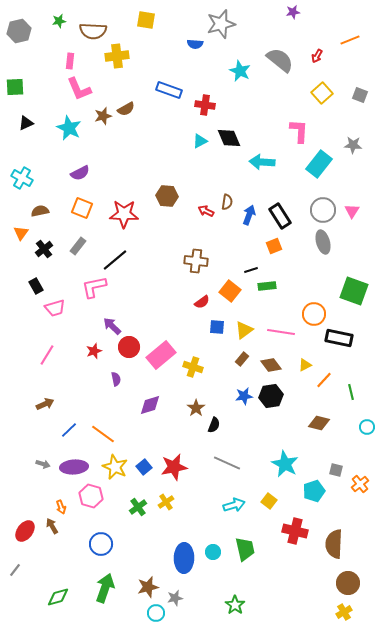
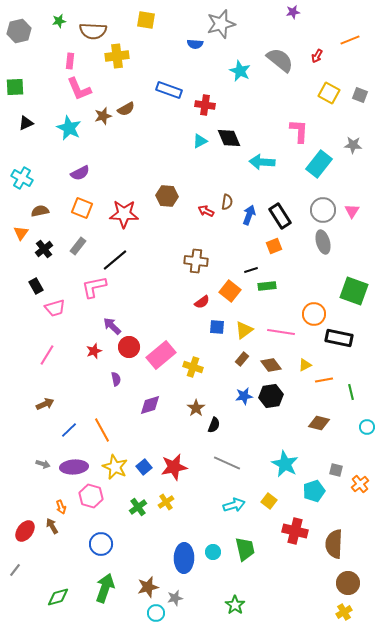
yellow square at (322, 93): moved 7 px right; rotated 20 degrees counterclockwise
orange line at (324, 380): rotated 36 degrees clockwise
orange line at (103, 434): moved 1 px left, 4 px up; rotated 25 degrees clockwise
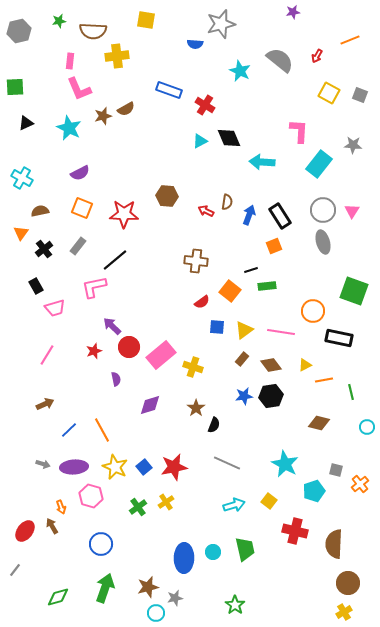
red cross at (205, 105): rotated 24 degrees clockwise
orange circle at (314, 314): moved 1 px left, 3 px up
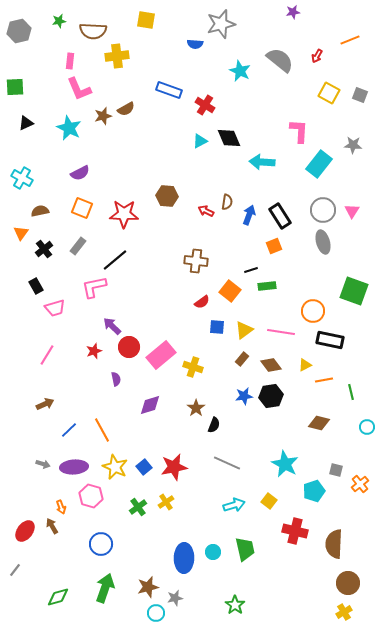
black rectangle at (339, 338): moved 9 px left, 2 px down
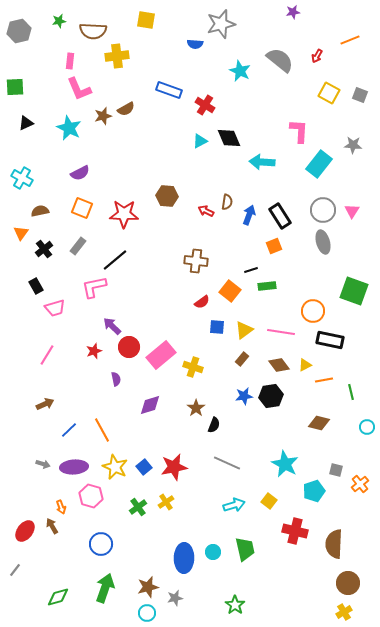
brown diamond at (271, 365): moved 8 px right
cyan circle at (156, 613): moved 9 px left
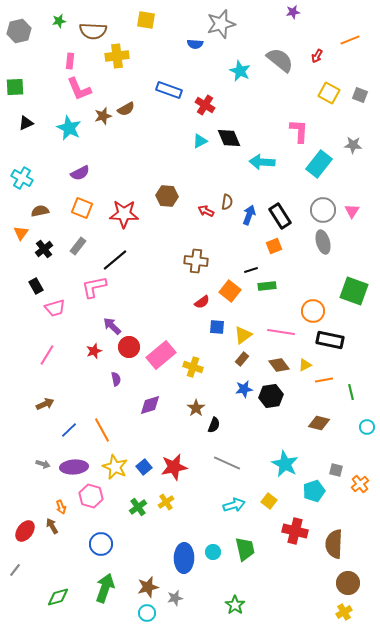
yellow triangle at (244, 330): moved 1 px left, 5 px down
blue star at (244, 396): moved 7 px up
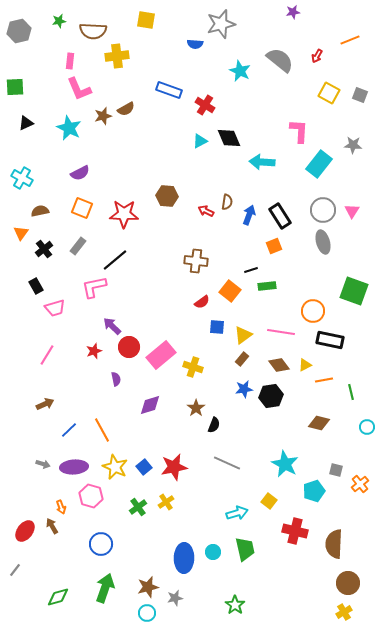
cyan arrow at (234, 505): moved 3 px right, 8 px down
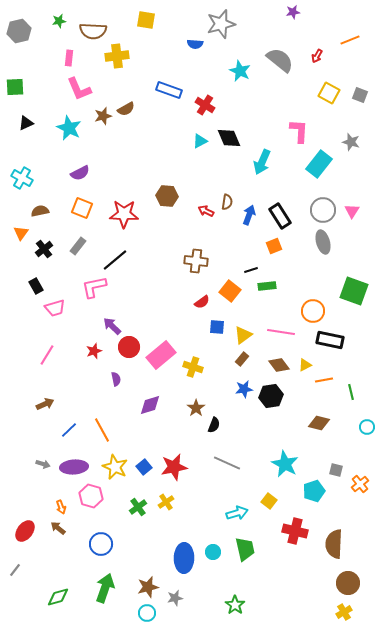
pink rectangle at (70, 61): moved 1 px left, 3 px up
gray star at (353, 145): moved 2 px left, 3 px up; rotated 12 degrees clockwise
cyan arrow at (262, 162): rotated 70 degrees counterclockwise
brown arrow at (52, 526): moved 6 px right, 2 px down; rotated 21 degrees counterclockwise
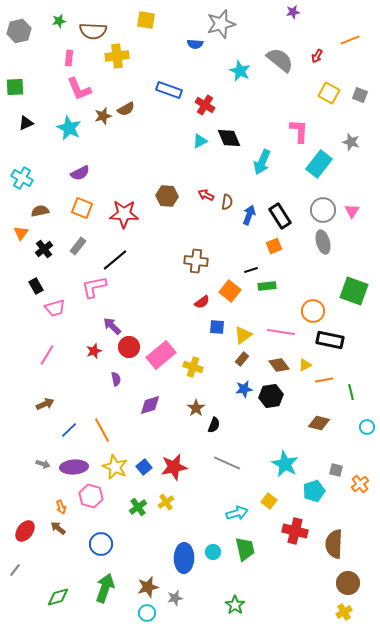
red arrow at (206, 211): moved 16 px up
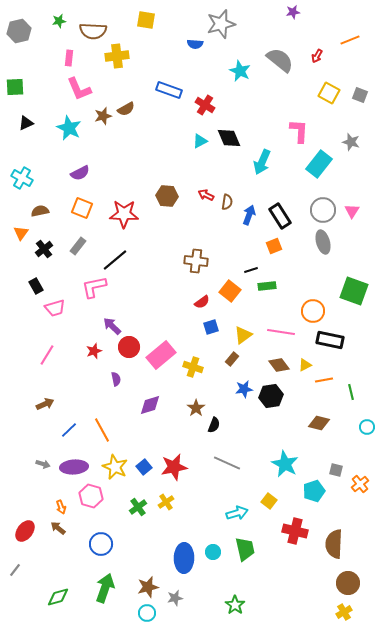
blue square at (217, 327): moved 6 px left; rotated 21 degrees counterclockwise
brown rectangle at (242, 359): moved 10 px left
